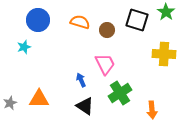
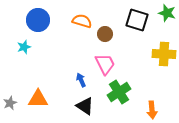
green star: moved 1 px right, 1 px down; rotated 18 degrees counterclockwise
orange semicircle: moved 2 px right, 1 px up
brown circle: moved 2 px left, 4 px down
green cross: moved 1 px left, 1 px up
orange triangle: moved 1 px left
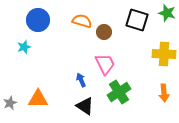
brown circle: moved 1 px left, 2 px up
orange arrow: moved 12 px right, 17 px up
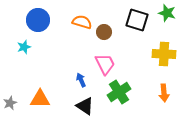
orange semicircle: moved 1 px down
orange triangle: moved 2 px right
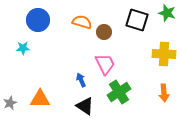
cyan star: moved 1 px left, 1 px down; rotated 16 degrees clockwise
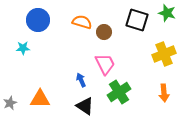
yellow cross: rotated 25 degrees counterclockwise
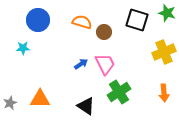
yellow cross: moved 2 px up
blue arrow: moved 16 px up; rotated 80 degrees clockwise
black triangle: moved 1 px right
